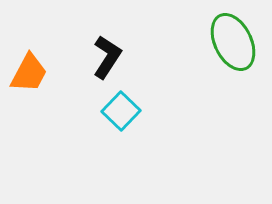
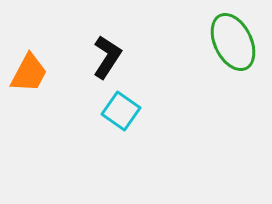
cyan square: rotated 9 degrees counterclockwise
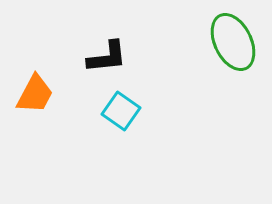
black L-shape: rotated 51 degrees clockwise
orange trapezoid: moved 6 px right, 21 px down
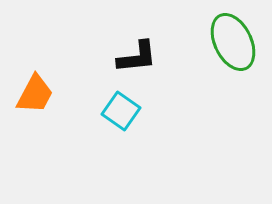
black L-shape: moved 30 px right
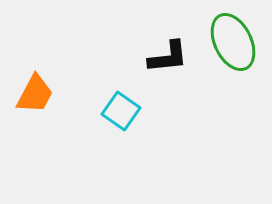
black L-shape: moved 31 px right
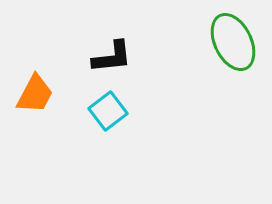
black L-shape: moved 56 px left
cyan square: moved 13 px left; rotated 18 degrees clockwise
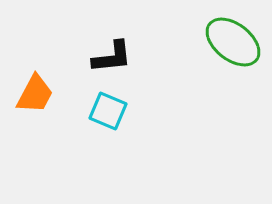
green ellipse: rotated 26 degrees counterclockwise
cyan square: rotated 30 degrees counterclockwise
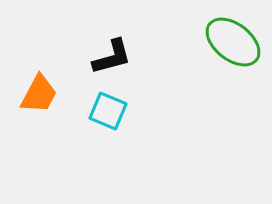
black L-shape: rotated 9 degrees counterclockwise
orange trapezoid: moved 4 px right
